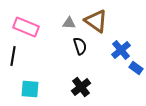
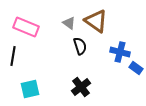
gray triangle: rotated 32 degrees clockwise
blue cross: moved 1 px left, 2 px down; rotated 36 degrees counterclockwise
cyan square: rotated 18 degrees counterclockwise
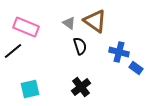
brown triangle: moved 1 px left
blue cross: moved 1 px left
black line: moved 5 px up; rotated 42 degrees clockwise
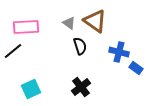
pink rectangle: rotated 25 degrees counterclockwise
cyan square: moved 1 px right; rotated 12 degrees counterclockwise
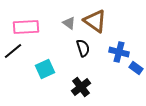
black semicircle: moved 3 px right, 2 px down
cyan square: moved 14 px right, 20 px up
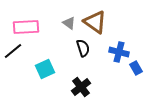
brown triangle: moved 1 px down
blue rectangle: rotated 24 degrees clockwise
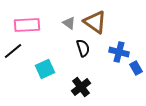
pink rectangle: moved 1 px right, 2 px up
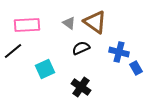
black semicircle: moved 2 px left; rotated 96 degrees counterclockwise
black cross: rotated 18 degrees counterclockwise
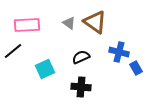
black semicircle: moved 9 px down
black cross: rotated 30 degrees counterclockwise
